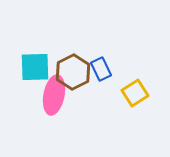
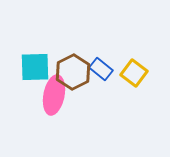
blue rectangle: rotated 25 degrees counterclockwise
yellow square: moved 1 px left, 20 px up; rotated 20 degrees counterclockwise
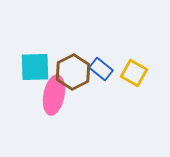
yellow square: rotated 8 degrees counterclockwise
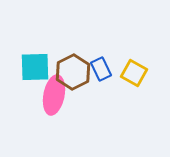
blue rectangle: rotated 25 degrees clockwise
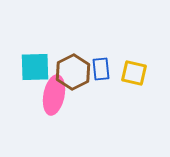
blue rectangle: rotated 20 degrees clockwise
yellow square: rotated 16 degrees counterclockwise
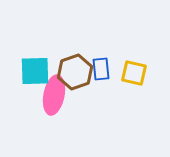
cyan square: moved 4 px down
brown hexagon: moved 2 px right; rotated 8 degrees clockwise
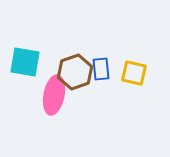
cyan square: moved 10 px left, 9 px up; rotated 12 degrees clockwise
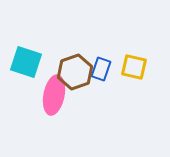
cyan square: moved 1 px right; rotated 8 degrees clockwise
blue rectangle: rotated 25 degrees clockwise
yellow square: moved 6 px up
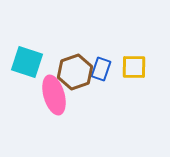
cyan square: moved 1 px right
yellow square: rotated 12 degrees counterclockwise
pink ellipse: rotated 27 degrees counterclockwise
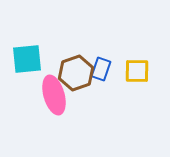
cyan square: moved 3 px up; rotated 24 degrees counterclockwise
yellow square: moved 3 px right, 4 px down
brown hexagon: moved 1 px right, 1 px down
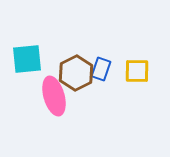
brown hexagon: rotated 8 degrees counterclockwise
pink ellipse: moved 1 px down
